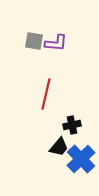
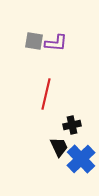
black trapezoid: rotated 65 degrees counterclockwise
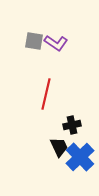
purple L-shape: rotated 30 degrees clockwise
blue cross: moved 1 px left, 2 px up
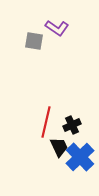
purple L-shape: moved 1 px right, 15 px up
red line: moved 28 px down
black cross: rotated 12 degrees counterclockwise
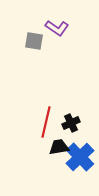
black cross: moved 1 px left, 2 px up
black trapezoid: rotated 75 degrees counterclockwise
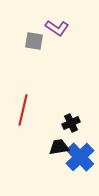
red line: moved 23 px left, 12 px up
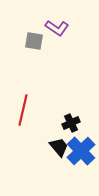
black trapezoid: rotated 60 degrees clockwise
blue cross: moved 1 px right, 6 px up
